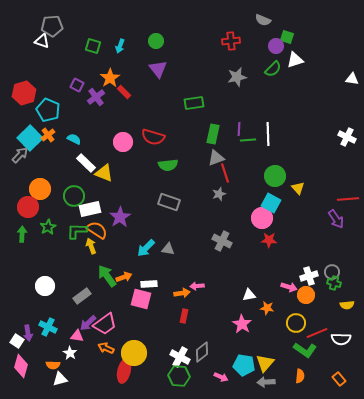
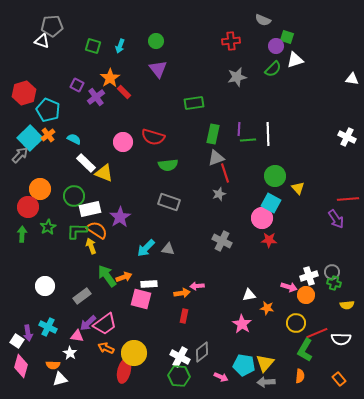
green L-shape at (305, 350): rotated 85 degrees clockwise
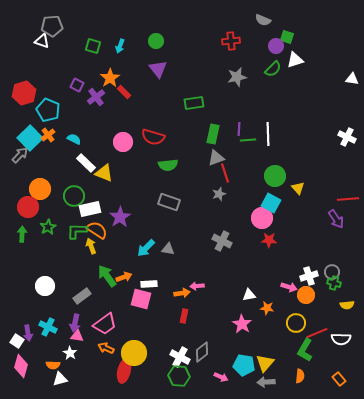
purple arrow at (88, 323): moved 13 px left; rotated 36 degrees counterclockwise
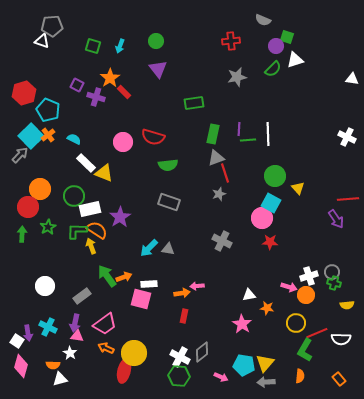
purple cross at (96, 97): rotated 36 degrees counterclockwise
cyan square at (30, 138): moved 1 px right, 2 px up
red star at (269, 240): moved 1 px right, 2 px down
cyan arrow at (146, 248): moved 3 px right
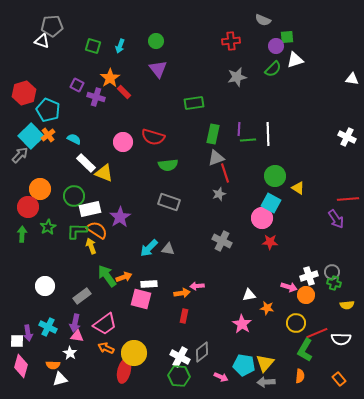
green square at (287, 37): rotated 24 degrees counterclockwise
yellow triangle at (298, 188): rotated 16 degrees counterclockwise
white square at (17, 341): rotated 32 degrees counterclockwise
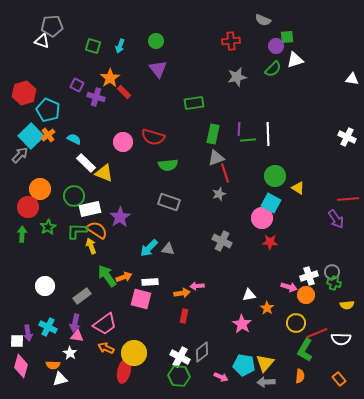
white rectangle at (149, 284): moved 1 px right, 2 px up
orange star at (267, 308): rotated 24 degrees clockwise
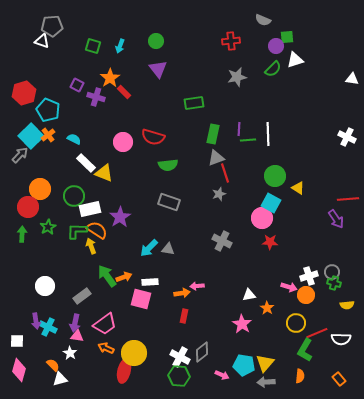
purple arrow at (28, 333): moved 8 px right, 12 px up
orange semicircle at (53, 365): rotated 136 degrees counterclockwise
pink diamond at (21, 366): moved 2 px left, 4 px down
pink arrow at (221, 377): moved 1 px right, 2 px up
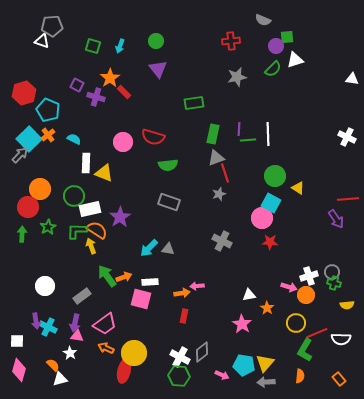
cyan square at (31, 136): moved 2 px left, 3 px down
white rectangle at (86, 163): rotated 48 degrees clockwise
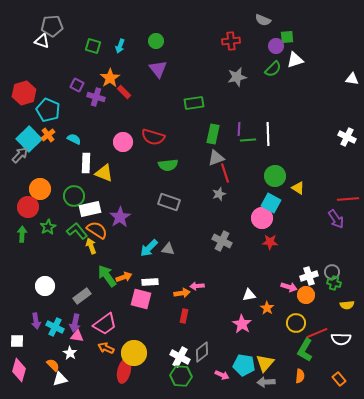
green L-shape at (77, 231): rotated 50 degrees clockwise
cyan cross at (48, 327): moved 7 px right
green hexagon at (179, 376): moved 2 px right
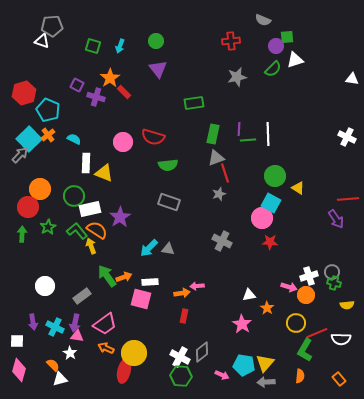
purple arrow at (36, 321): moved 3 px left, 1 px down
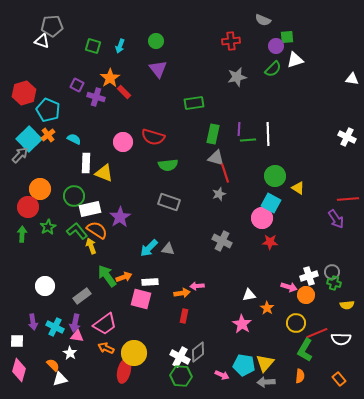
gray triangle at (216, 158): rotated 36 degrees clockwise
gray diamond at (202, 352): moved 4 px left
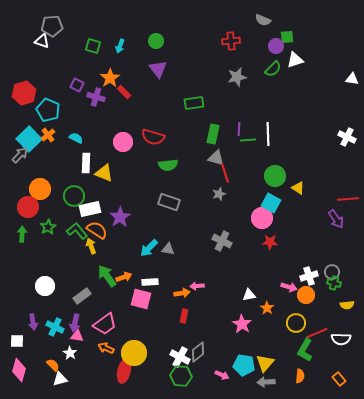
cyan semicircle at (74, 139): moved 2 px right, 1 px up
